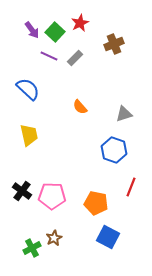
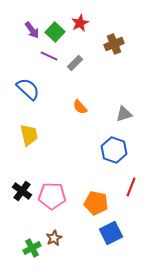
gray rectangle: moved 5 px down
blue square: moved 3 px right, 4 px up; rotated 35 degrees clockwise
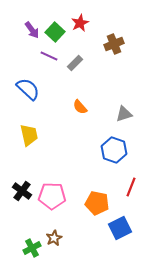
orange pentagon: moved 1 px right
blue square: moved 9 px right, 5 px up
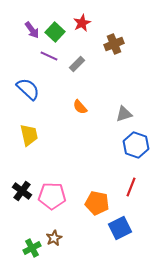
red star: moved 2 px right
gray rectangle: moved 2 px right, 1 px down
blue hexagon: moved 22 px right, 5 px up
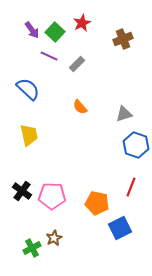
brown cross: moved 9 px right, 5 px up
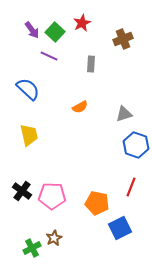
gray rectangle: moved 14 px right; rotated 42 degrees counterclockwise
orange semicircle: rotated 77 degrees counterclockwise
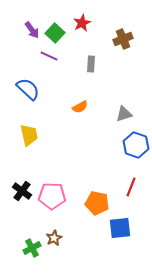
green square: moved 1 px down
blue square: rotated 20 degrees clockwise
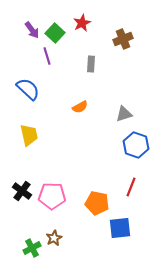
purple line: moved 2 px left; rotated 48 degrees clockwise
